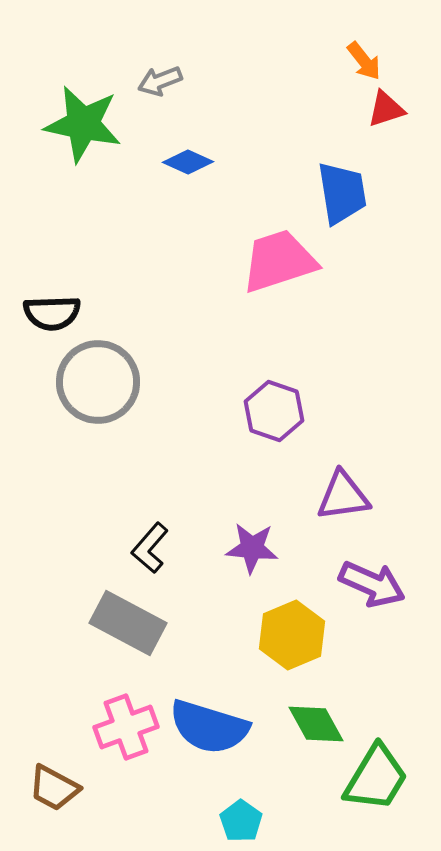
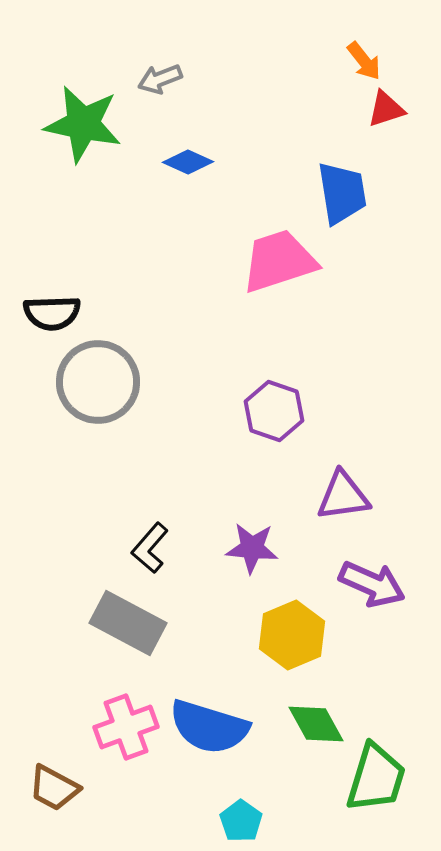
gray arrow: moved 2 px up
green trapezoid: rotated 14 degrees counterclockwise
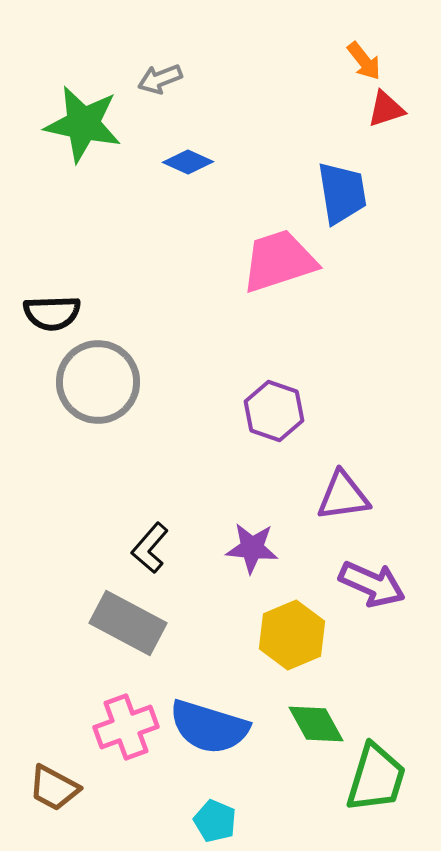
cyan pentagon: moved 26 px left; rotated 12 degrees counterclockwise
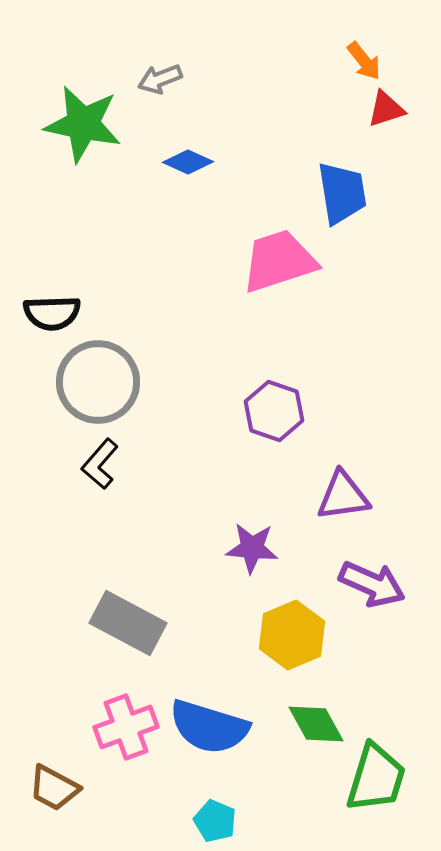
black L-shape: moved 50 px left, 84 px up
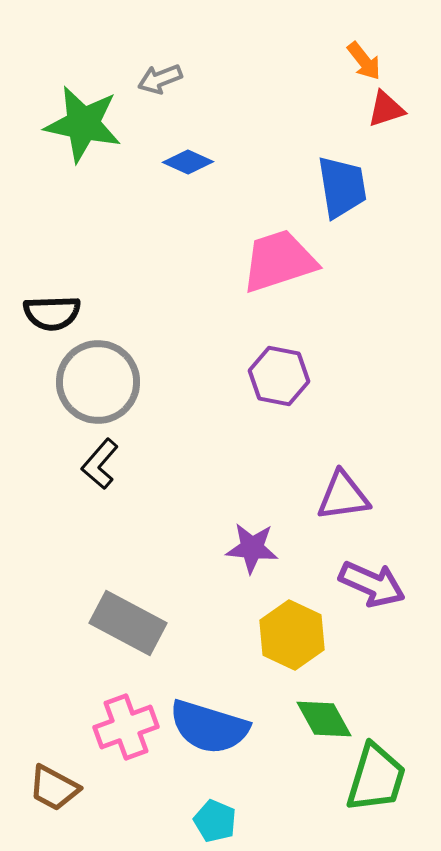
blue trapezoid: moved 6 px up
purple hexagon: moved 5 px right, 35 px up; rotated 8 degrees counterclockwise
yellow hexagon: rotated 12 degrees counterclockwise
green diamond: moved 8 px right, 5 px up
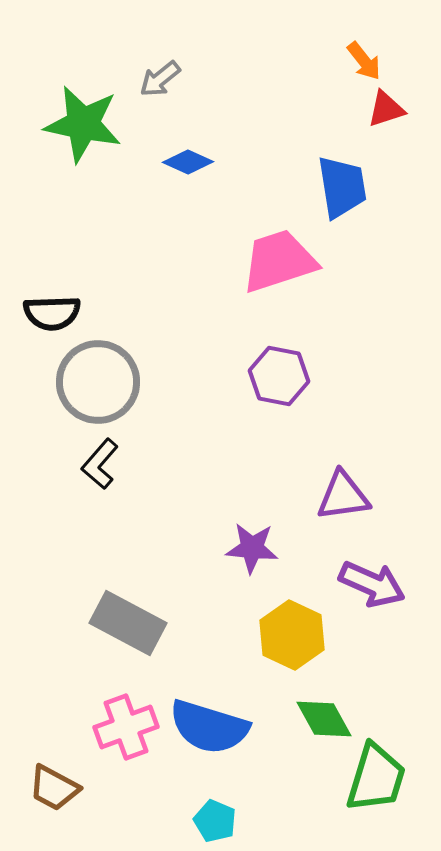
gray arrow: rotated 18 degrees counterclockwise
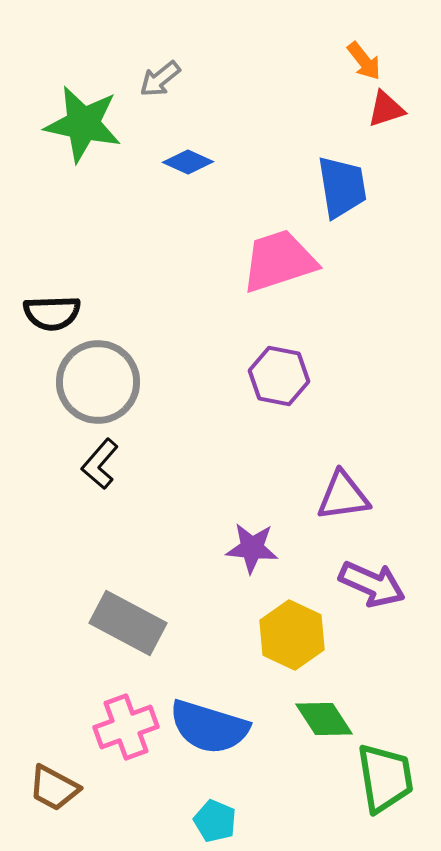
green diamond: rotated 4 degrees counterclockwise
green trapezoid: moved 9 px right; rotated 26 degrees counterclockwise
